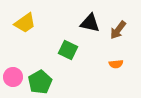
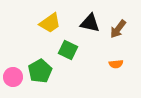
yellow trapezoid: moved 25 px right
brown arrow: moved 1 px up
green pentagon: moved 11 px up
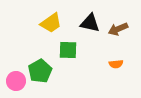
yellow trapezoid: moved 1 px right
brown arrow: rotated 30 degrees clockwise
green square: rotated 24 degrees counterclockwise
pink circle: moved 3 px right, 4 px down
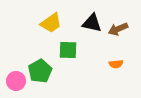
black triangle: moved 2 px right
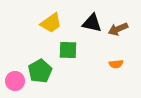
pink circle: moved 1 px left
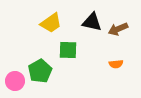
black triangle: moved 1 px up
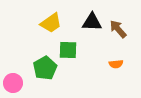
black triangle: rotated 10 degrees counterclockwise
brown arrow: rotated 72 degrees clockwise
green pentagon: moved 5 px right, 3 px up
pink circle: moved 2 px left, 2 px down
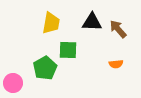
yellow trapezoid: rotated 45 degrees counterclockwise
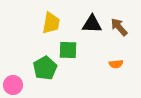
black triangle: moved 2 px down
brown arrow: moved 1 px right, 2 px up
pink circle: moved 2 px down
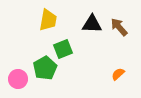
yellow trapezoid: moved 3 px left, 3 px up
green square: moved 5 px left, 1 px up; rotated 24 degrees counterclockwise
orange semicircle: moved 2 px right, 10 px down; rotated 144 degrees clockwise
pink circle: moved 5 px right, 6 px up
